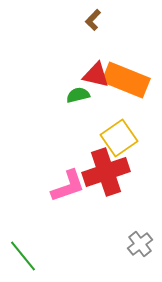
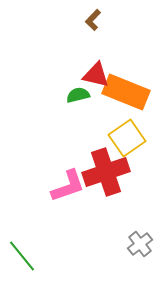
orange rectangle: moved 12 px down
yellow square: moved 8 px right
green line: moved 1 px left
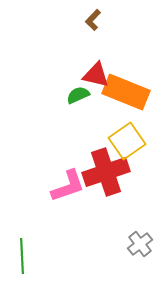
green semicircle: rotated 10 degrees counterclockwise
yellow square: moved 3 px down
green line: rotated 36 degrees clockwise
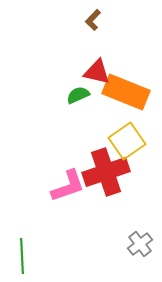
red triangle: moved 1 px right, 3 px up
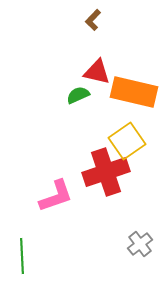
orange rectangle: moved 8 px right; rotated 9 degrees counterclockwise
pink L-shape: moved 12 px left, 10 px down
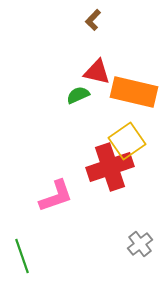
red cross: moved 4 px right, 5 px up
green line: rotated 16 degrees counterclockwise
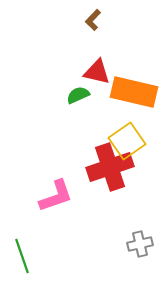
gray cross: rotated 25 degrees clockwise
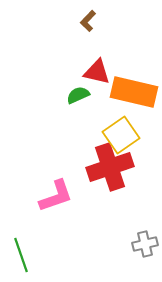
brown L-shape: moved 5 px left, 1 px down
yellow square: moved 6 px left, 6 px up
gray cross: moved 5 px right
green line: moved 1 px left, 1 px up
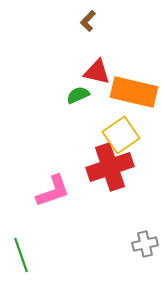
pink L-shape: moved 3 px left, 5 px up
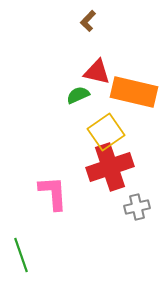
yellow square: moved 15 px left, 3 px up
pink L-shape: moved 2 px down; rotated 75 degrees counterclockwise
gray cross: moved 8 px left, 37 px up
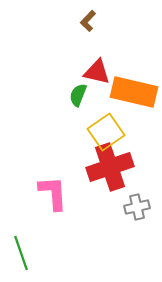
green semicircle: rotated 45 degrees counterclockwise
green line: moved 2 px up
